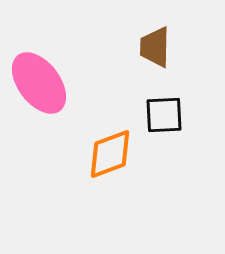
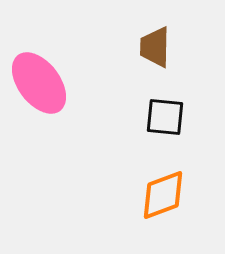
black square: moved 1 px right, 2 px down; rotated 9 degrees clockwise
orange diamond: moved 53 px right, 41 px down
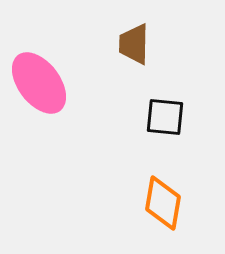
brown trapezoid: moved 21 px left, 3 px up
orange diamond: moved 8 px down; rotated 60 degrees counterclockwise
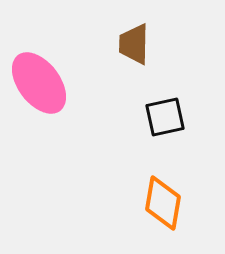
black square: rotated 18 degrees counterclockwise
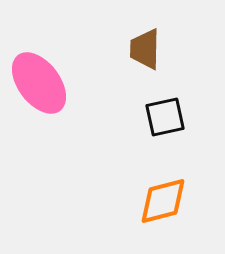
brown trapezoid: moved 11 px right, 5 px down
orange diamond: moved 2 px up; rotated 66 degrees clockwise
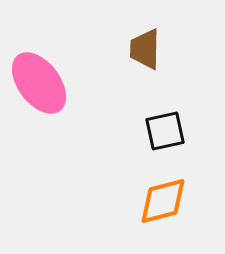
black square: moved 14 px down
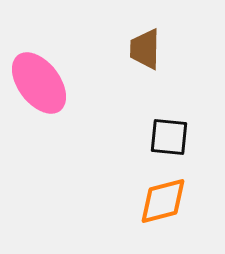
black square: moved 4 px right, 6 px down; rotated 18 degrees clockwise
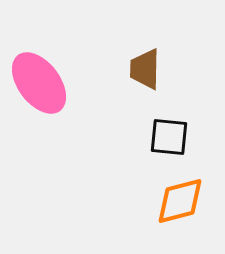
brown trapezoid: moved 20 px down
orange diamond: moved 17 px right
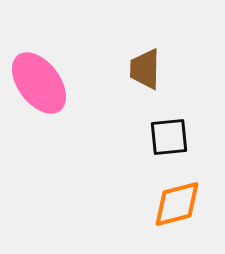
black square: rotated 12 degrees counterclockwise
orange diamond: moved 3 px left, 3 px down
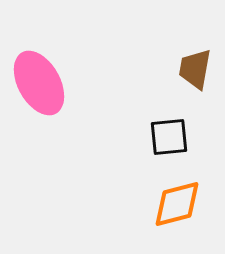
brown trapezoid: moved 50 px right; rotated 9 degrees clockwise
pink ellipse: rotated 8 degrees clockwise
